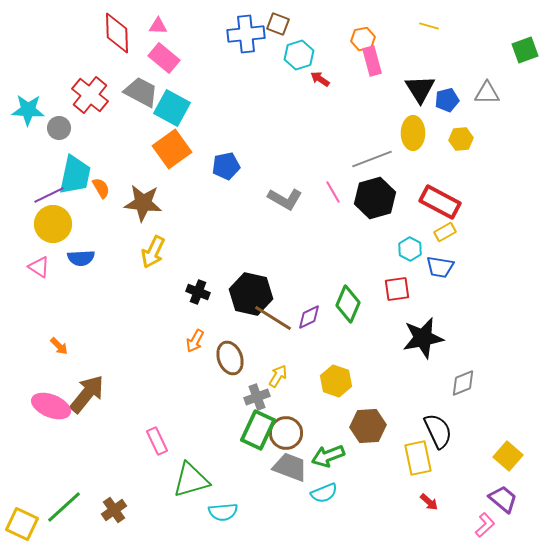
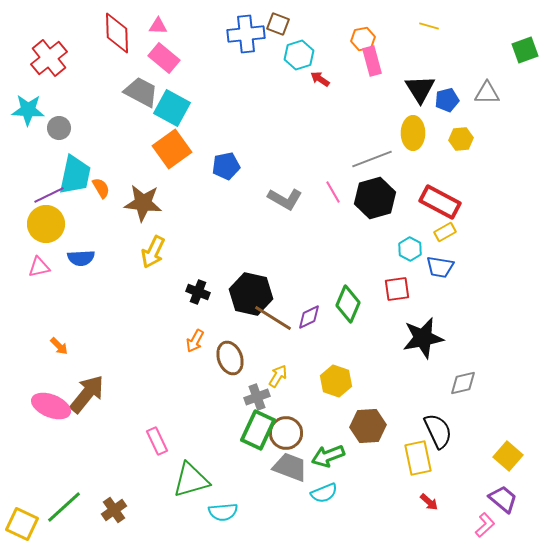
red cross at (90, 95): moved 41 px left, 37 px up; rotated 12 degrees clockwise
yellow circle at (53, 224): moved 7 px left
pink triangle at (39, 267): rotated 45 degrees counterclockwise
gray diamond at (463, 383): rotated 8 degrees clockwise
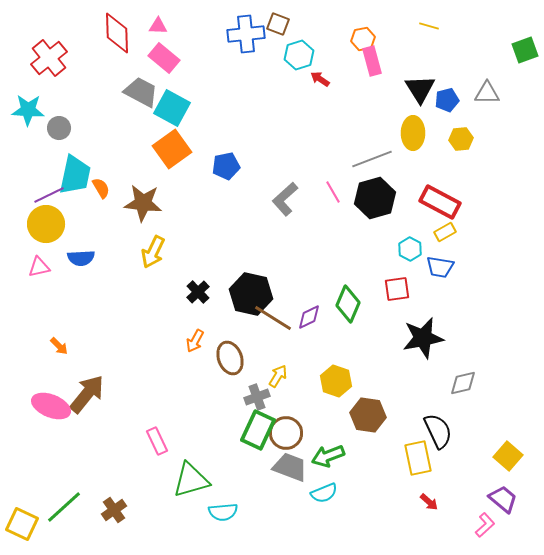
gray L-shape at (285, 199): rotated 108 degrees clockwise
black cross at (198, 292): rotated 25 degrees clockwise
brown hexagon at (368, 426): moved 11 px up; rotated 12 degrees clockwise
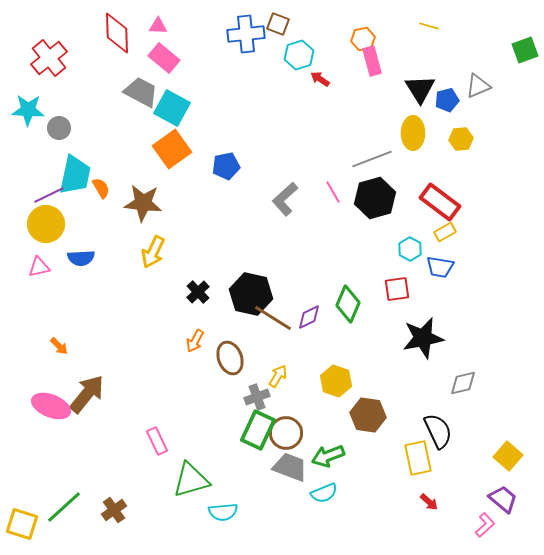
gray triangle at (487, 93): moved 9 px left, 7 px up; rotated 24 degrees counterclockwise
red rectangle at (440, 202): rotated 9 degrees clockwise
yellow square at (22, 524): rotated 8 degrees counterclockwise
